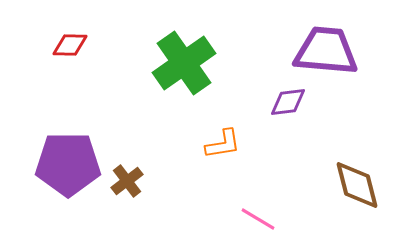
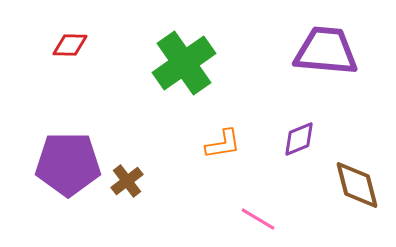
purple diamond: moved 11 px right, 37 px down; rotated 15 degrees counterclockwise
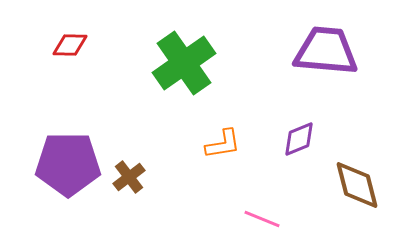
brown cross: moved 2 px right, 4 px up
pink line: moved 4 px right; rotated 9 degrees counterclockwise
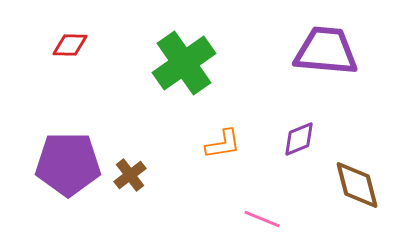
brown cross: moved 1 px right, 2 px up
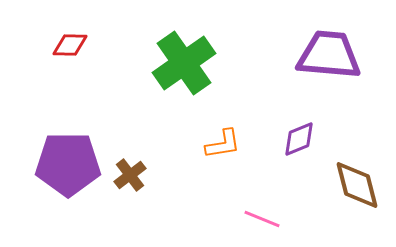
purple trapezoid: moved 3 px right, 4 px down
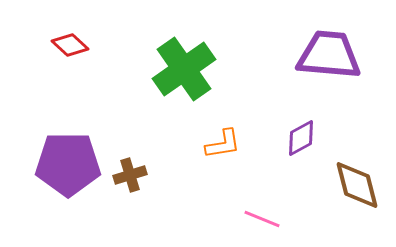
red diamond: rotated 42 degrees clockwise
green cross: moved 6 px down
purple diamond: moved 2 px right, 1 px up; rotated 6 degrees counterclockwise
brown cross: rotated 20 degrees clockwise
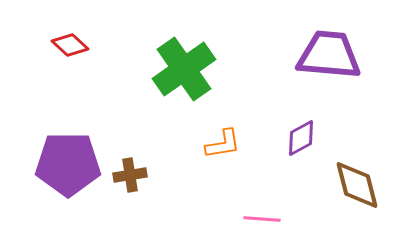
brown cross: rotated 8 degrees clockwise
pink line: rotated 18 degrees counterclockwise
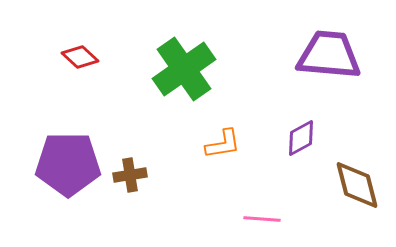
red diamond: moved 10 px right, 12 px down
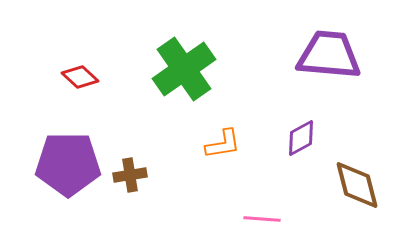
red diamond: moved 20 px down
